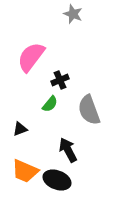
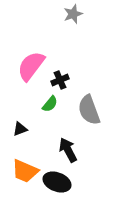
gray star: rotated 30 degrees clockwise
pink semicircle: moved 9 px down
black ellipse: moved 2 px down
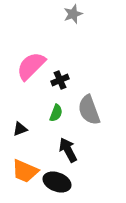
pink semicircle: rotated 8 degrees clockwise
green semicircle: moved 6 px right, 9 px down; rotated 18 degrees counterclockwise
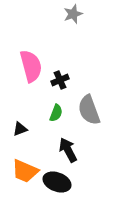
pink semicircle: rotated 120 degrees clockwise
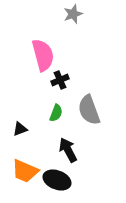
pink semicircle: moved 12 px right, 11 px up
black ellipse: moved 2 px up
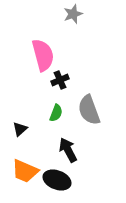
black triangle: rotated 21 degrees counterclockwise
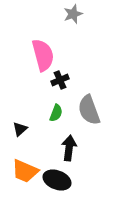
black arrow: moved 1 px right, 2 px up; rotated 35 degrees clockwise
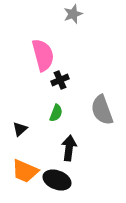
gray semicircle: moved 13 px right
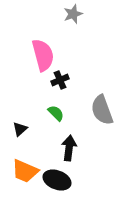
green semicircle: rotated 66 degrees counterclockwise
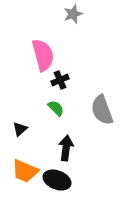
green semicircle: moved 5 px up
black arrow: moved 3 px left
